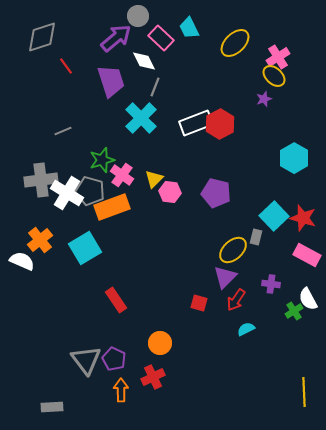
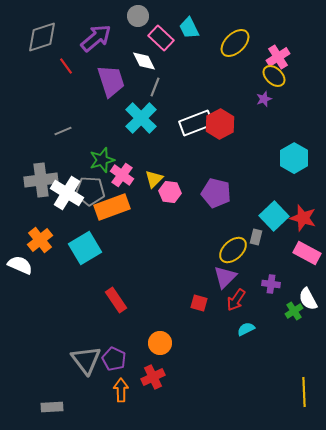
purple arrow at (116, 38): moved 20 px left
gray pentagon at (90, 191): rotated 12 degrees counterclockwise
pink rectangle at (307, 255): moved 2 px up
white semicircle at (22, 261): moved 2 px left, 4 px down
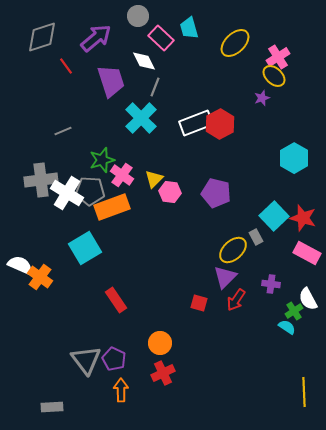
cyan trapezoid at (189, 28): rotated 10 degrees clockwise
purple star at (264, 99): moved 2 px left, 1 px up
gray rectangle at (256, 237): rotated 42 degrees counterclockwise
orange cross at (40, 240): moved 37 px down; rotated 15 degrees counterclockwise
cyan semicircle at (246, 329): moved 41 px right, 2 px up; rotated 60 degrees clockwise
red cross at (153, 377): moved 10 px right, 4 px up
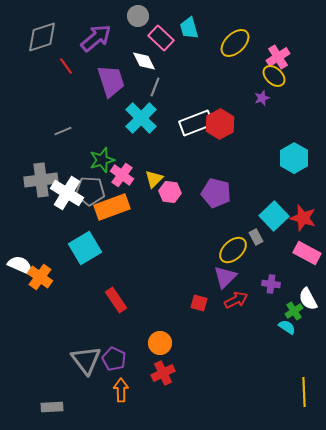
red arrow at (236, 300): rotated 150 degrees counterclockwise
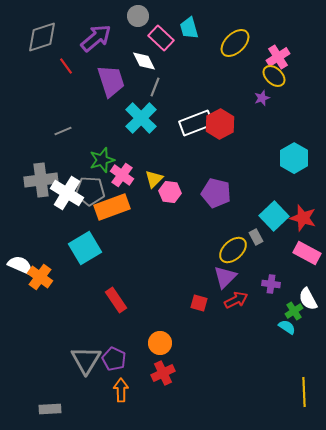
gray triangle at (86, 360): rotated 8 degrees clockwise
gray rectangle at (52, 407): moved 2 px left, 2 px down
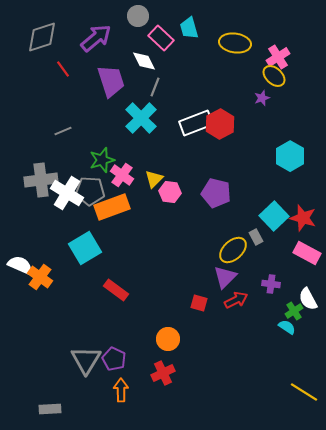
yellow ellipse at (235, 43): rotated 52 degrees clockwise
red line at (66, 66): moved 3 px left, 3 px down
cyan hexagon at (294, 158): moved 4 px left, 2 px up
red rectangle at (116, 300): moved 10 px up; rotated 20 degrees counterclockwise
orange circle at (160, 343): moved 8 px right, 4 px up
yellow line at (304, 392): rotated 56 degrees counterclockwise
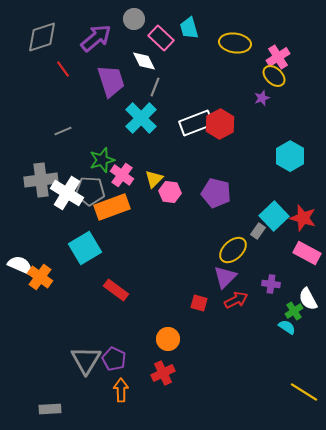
gray circle at (138, 16): moved 4 px left, 3 px down
gray rectangle at (256, 237): moved 2 px right, 6 px up; rotated 63 degrees clockwise
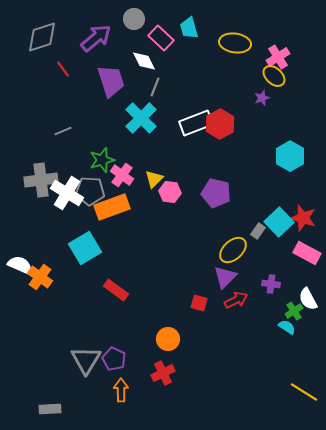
cyan square at (274, 216): moved 5 px right, 6 px down
